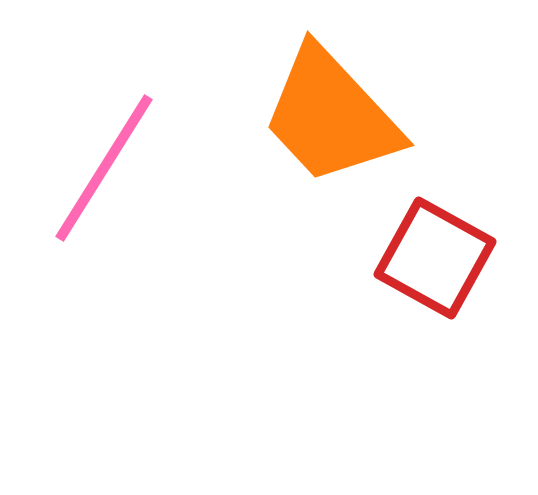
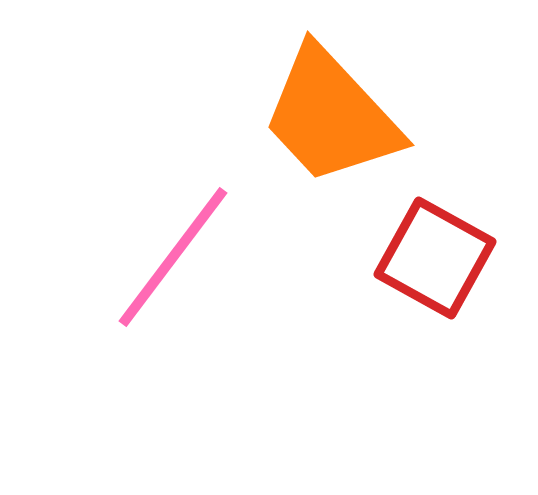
pink line: moved 69 px right, 89 px down; rotated 5 degrees clockwise
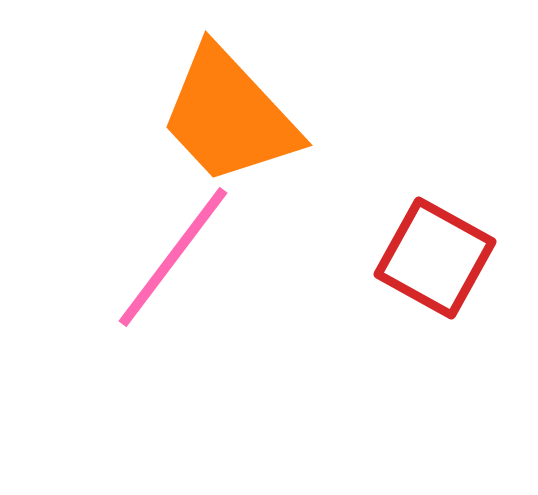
orange trapezoid: moved 102 px left
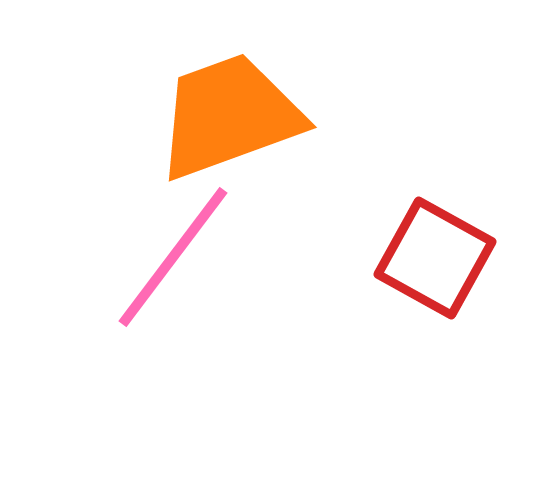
orange trapezoid: rotated 113 degrees clockwise
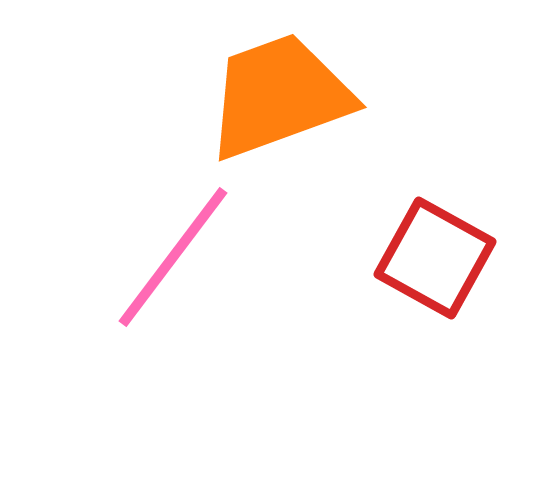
orange trapezoid: moved 50 px right, 20 px up
